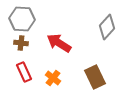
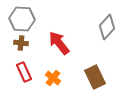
red arrow: rotated 20 degrees clockwise
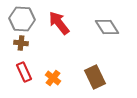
gray diamond: rotated 75 degrees counterclockwise
red arrow: moved 20 px up
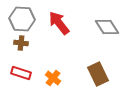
red rectangle: moved 3 px left, 1 px down; rotated 48 degrees counterclockwise
brown rectangle: moved 3 px right, 3 px up
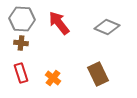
gray diamond: rotated 35 degrees counterclockwise
red rectangle: rotated 54 degrees clockwise
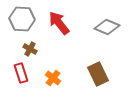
brown cross: moved 9 px right, 6 px down; rotated 24 degrees clockwise
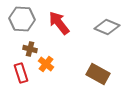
brown cross: rotated 16 degrees counterclockwise
brown rectangle: rotated 35 degrees counterclockwise
orange cross: moved 7 px left, 14 px up
